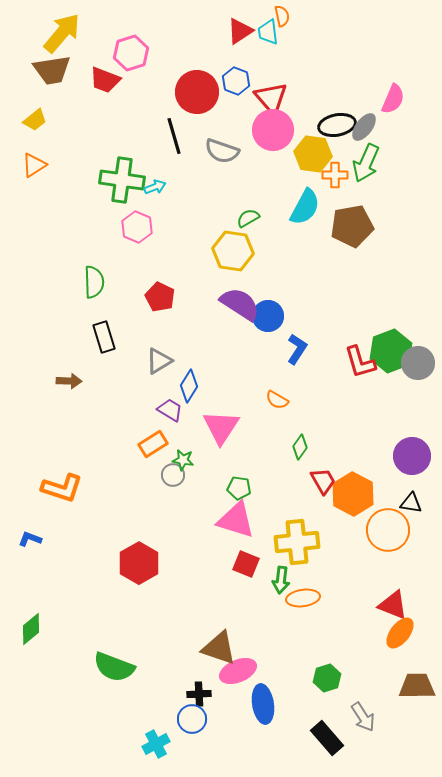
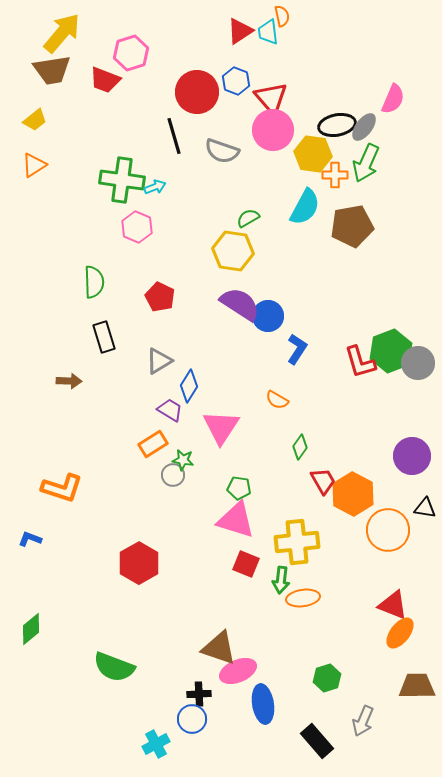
black triangle at (411, 503): moved 14 px right, 5 px down
gray arrow at (363, 717): moved 4 px down; rotated 56 degrees clockwise
black rectangle at (327, 738): moved 10 px left, 3 px down
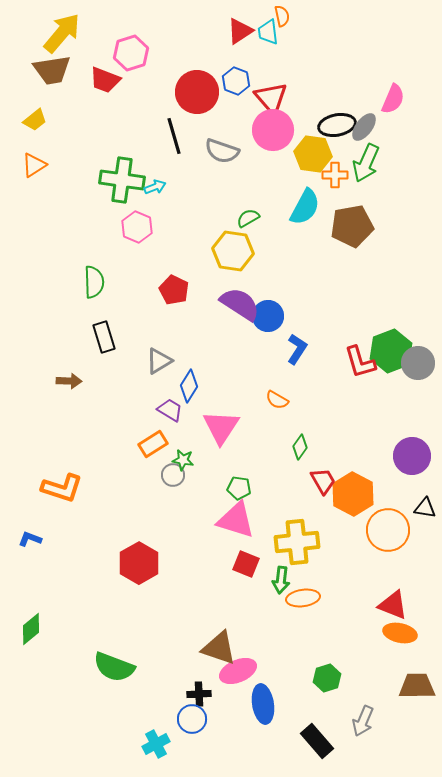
red pentagon at (160, 297): moved 14 px right, 7 px up
orange ellipse at (400, 633): rotated 64 degrees clockwise
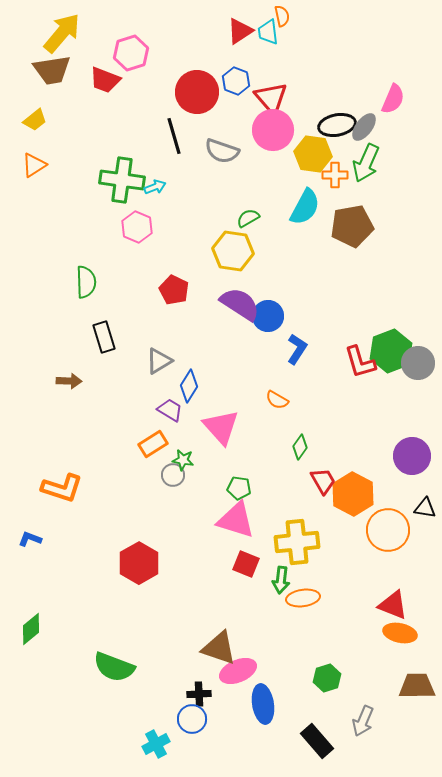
green semicircle at (94, 282): moved 8 px left
pink triangle at (221, 427): rotated 15 degrees counterclockwise
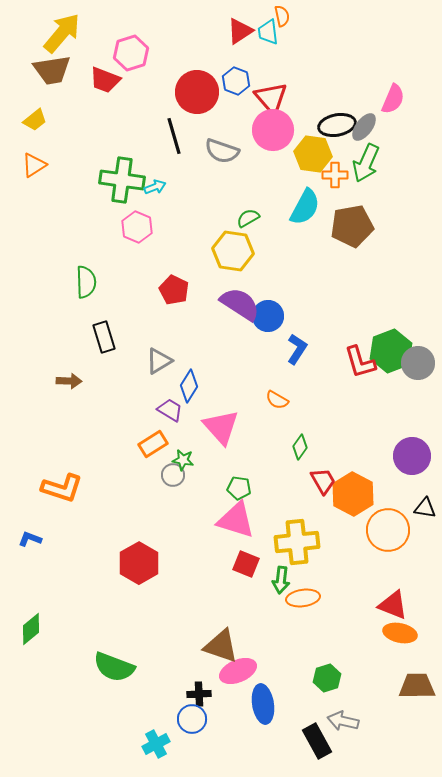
brown triangle at (219, 648): moved 2 px right, 2 px up
gray arrow at (363, 721): moved 20 px left; rotated 80 degrees clockwise
black rectangle at (317, 741): rotated 12 degrees clockwise
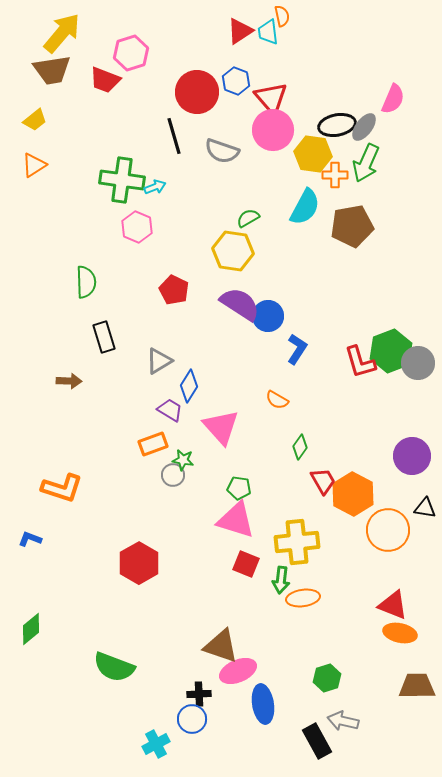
orange rectangle at (153, 444): rotated 12 degrees clockwise
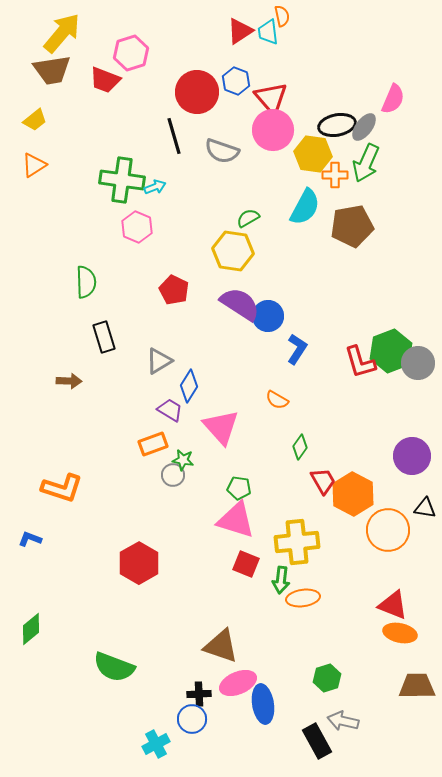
pink ellipse at (238, 671): moved 12 px down
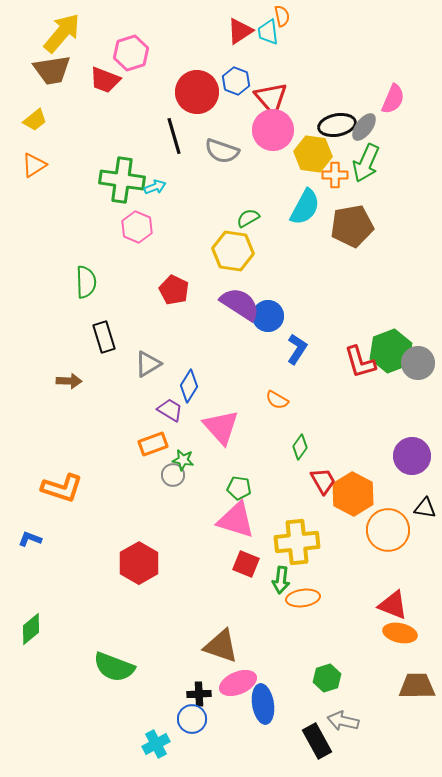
gray triangle at (159, 361): moved 11 px left, 3 px down
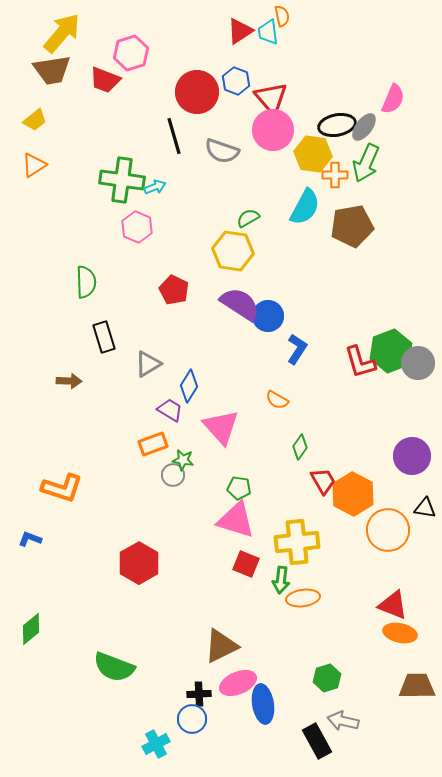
brown triangle at (221, 646): rotated 45 degrees counterclockwise
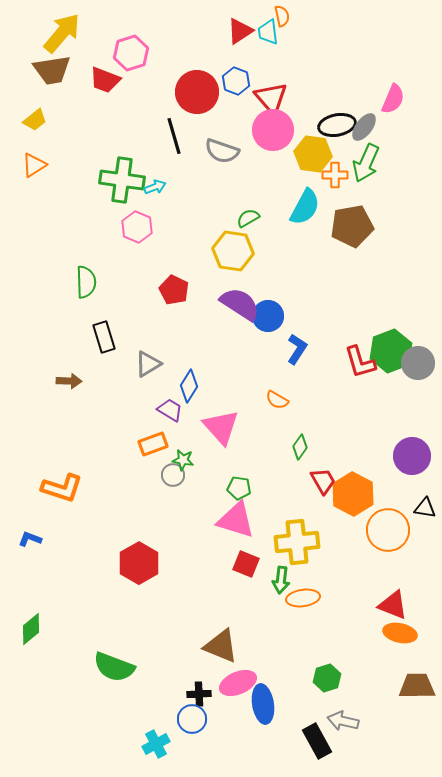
brown triangle at (221, 646): rotated 48 degrees clockwise
